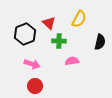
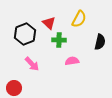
green cross: moved 1 px up
pink arrow: rotated 28 degrees clockwise
red circle: moved 21 px left, 2 px down
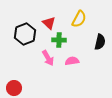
pink arrow: moved 16 px right, 6 px up; rotated 14 degrees clockwise
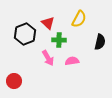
red triangle: moved 1 px left
red circle: moved 7 px up
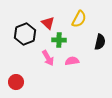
red circle: moved 2 px right, 1 px down
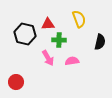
yellow semicircle: rotated 48 degrees counterclockwise
red triangle: moved 1 px down; rotated 48 degrees counterclockwise
black hexagon: rotated 25 degrees counterclockwise
